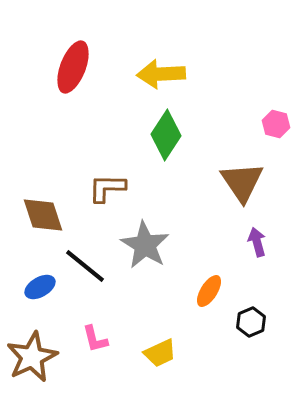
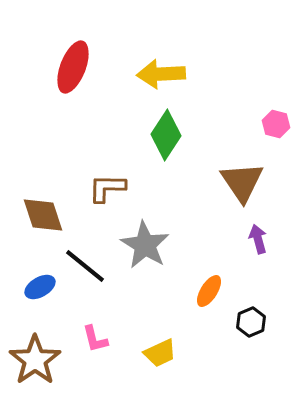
purple arrow: moved 1 px right, 3 px up
brown star: moved 3 px right, 3 px down; rotated 9 degrees counterclockwise
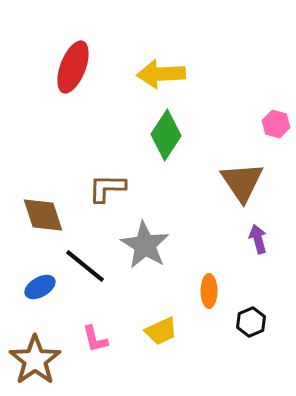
orange ellipse: rotated 32 degrees counterclockwise
yellow trapezoid: moved 1 px right, 22 px up
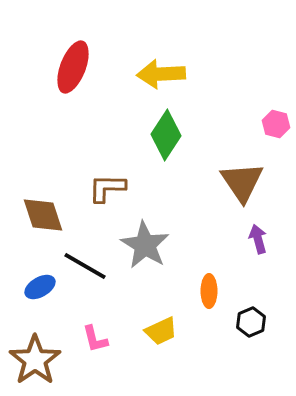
black line: rotated 9 degrees counterclockwise
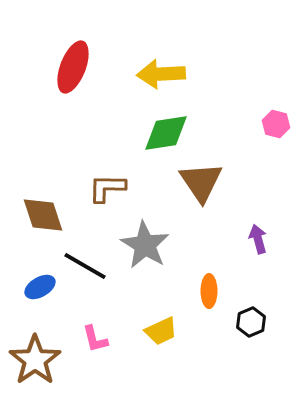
green diamond: moved 2 px up; rotated 48 degrees clockwise
brown triangle: moved 41 px left
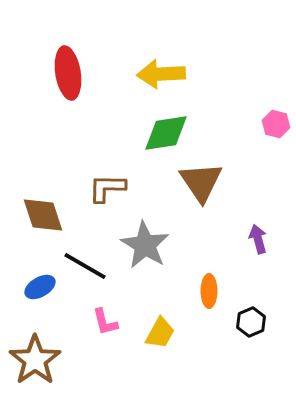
red ellipse: moved 5 px left, 6 px down; rotated 30 degrees counterclockwise
yellow trapezoid: moved 1 px left, 2 px down; rotated 36 degrees counterclockwise
pink L-shape: moved 10 px right, 17 px up
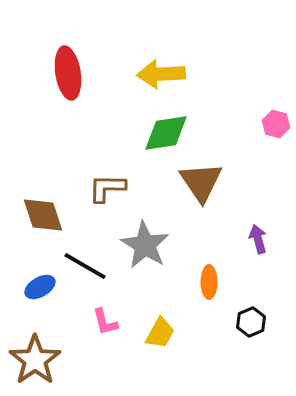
orange ellipse: moved 9 px up
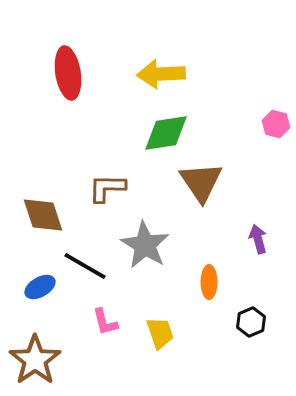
yellow trapezoid: rotated 48 degrees counterclockwise
